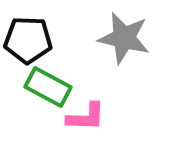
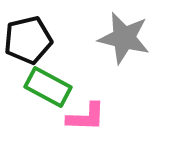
black pentagon: rotated 15 degrees counterclockwise
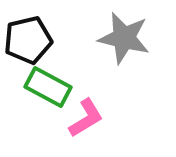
pink L-shape: moved 1 px down; rotated 33 degrees counterclockwise
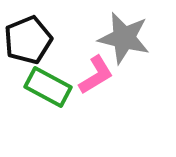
black pentagon: rotated 9 degrees counterclockwise
pink L-shape: moved 10 px right, 43 px up
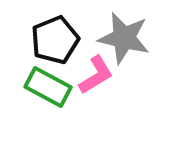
black pentagon: moved 27 px right
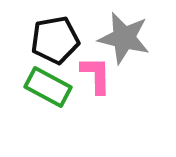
black pentagon: rotated 12 degrees clockwise
pink L-shape: rotated 60 degrees counterclockwise
